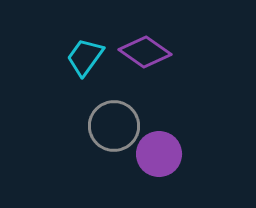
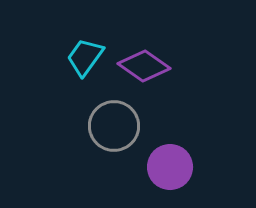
purple diamond: moved 1 px left, 14 px down
purple circle: moved 11 px right, 13 px down
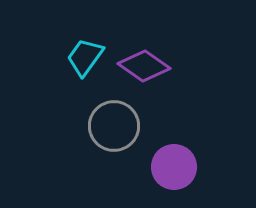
purple circle: moved 4 px right
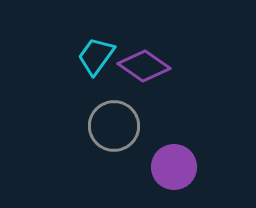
cyan trapezoid: moved 11 px right, 1 px up
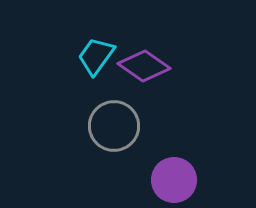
purple circle: moved 13 px down
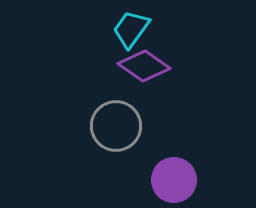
cyan trapezoid: moved 35 px right, 27 px up
gray circle: moved 2 px right
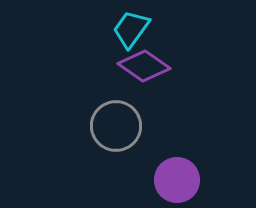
purple circle: moved 3 px right
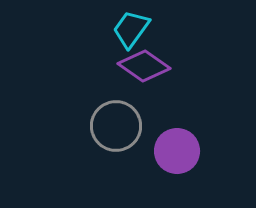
purple circle: moved 29 px up
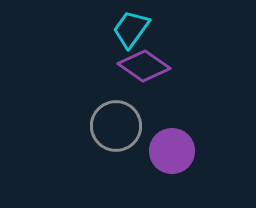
purple circle: moved 5 px left
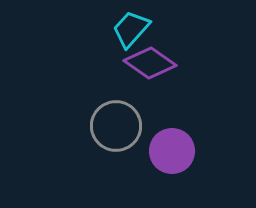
cyan trapezoid: rotated 6 degrees clockwise
purple diamond: moved 6 px right, 3 px up
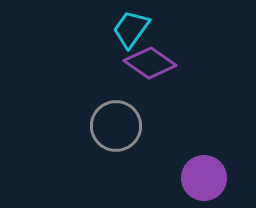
cyan trapezoid: rotated 6 degrees counterclockwise
purple circle: moved 32 px right, 27 px down
